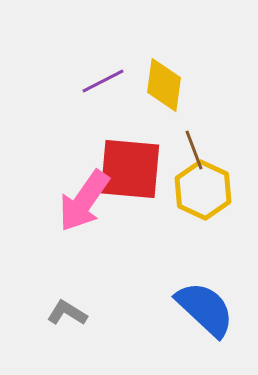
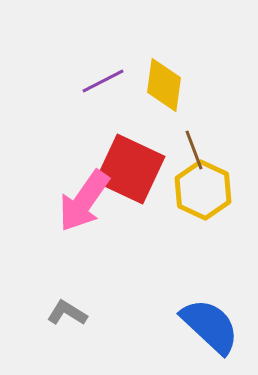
red square: rotated 20 degrees clockwise
blue semicircle: moved 5 px right, 17 px down
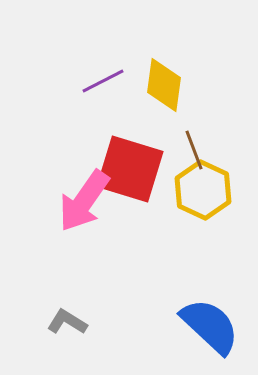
red square: rotated 8 degrees counterclockwise
gray L-shape: moved 9 px down
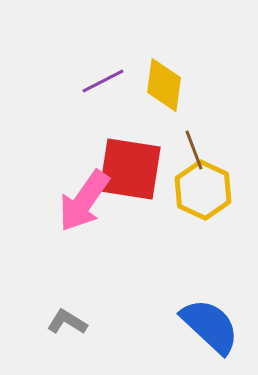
red square: rotated 8 degrees counterclockwise
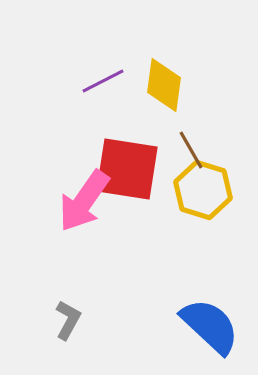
brown line: moved 3 px left; rotated 9 degrees counterclockwise
red square: moved 3 px left
yellow hexagon: rotated 8 degrees counterclockwise
gray L-shape: moved 1 px right, 2 px up; rotated 87 degrees clockwise
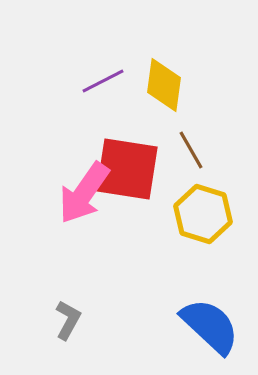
yellow hexagon: moved 24 px down
pink arrow: moved 8 px up
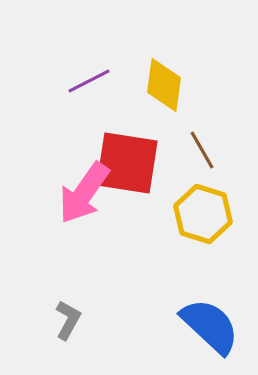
purple line: moved 14 px left
brown line: moved 11 px right
red square: moved 6 px up
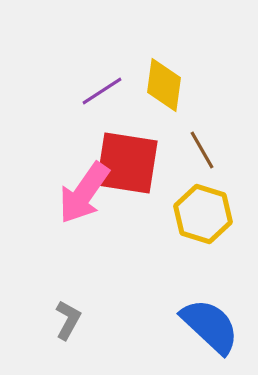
purple line: moved 13 px right, 10 px down; rotated 6 degrees counterclockwise
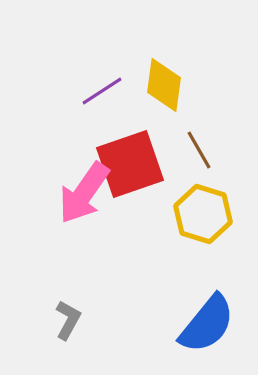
brown line: moved 3 px left
red square: moved 3 px right, 1 px down; rotated 28 degrees counterclockwise
blue semicircle: moved 3 px left, 2 px up; rotated 86 degrees clockwise
